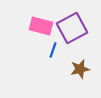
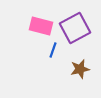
purple square: moved 3 px right
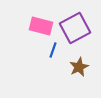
brown star: moved 1 px left, 2 px up; rotated 12 degrees counterclockwise
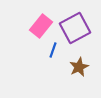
pink rectangle: rotated 65 degrees counterclockwise
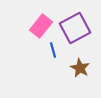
blue line: rotated 35 degrees counterclockwise
brown star: moved 1 px right, 1 px down; rotated 18 degrees counterclockwise
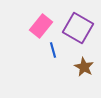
purple square: moved 3 px right; rotated 32 degrees counterclockwise
brown star: moved 4 px right, 1 px up
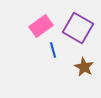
pink rectangle: rotated 15 degrees clockwise
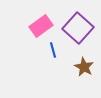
purple square: rotated 12 degrees clockwise
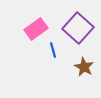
pink rectangle: moved 5 px left, 3 px down
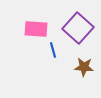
pink rectangle: rotated 40 degrees clockwise
brown star: rotated 24 degrees counterclockwise
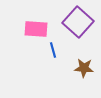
purple square: moved 6 px up
brown star: moved 1 px down
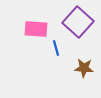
blue line: moved 3 px right, 2 px up
